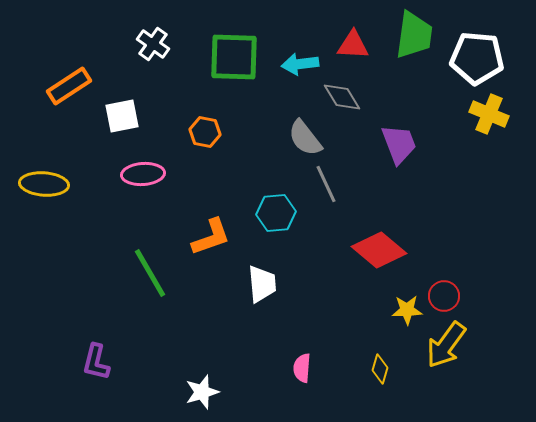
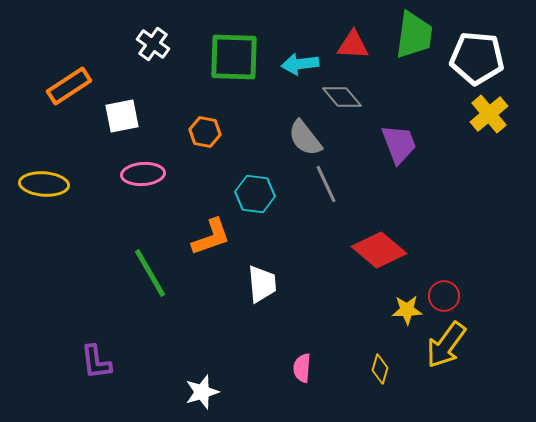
gray diamond: rotated 9 degrees counterclockwise
yellow cross: rotated 27 degrees clockwise
cyan hexagon: moved 21 px left, 19 px up; rotated 12 degrees clockwise
purple L-shape: rotated 21 degrees counterclockwise
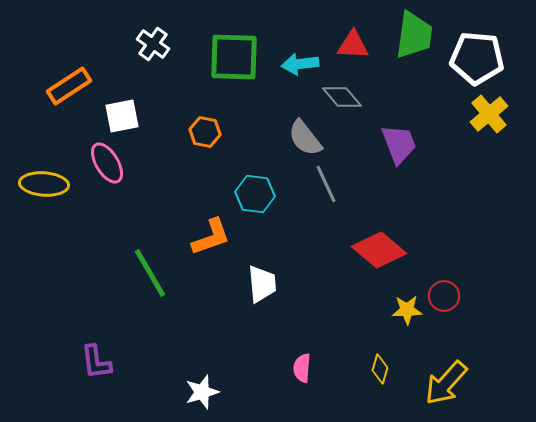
pink ellipse: moved 36 px left, 11 px up; rotated 63 degrees clockwise
yellow arrow: moved 38 px down; rotated 6 degrees clockwise
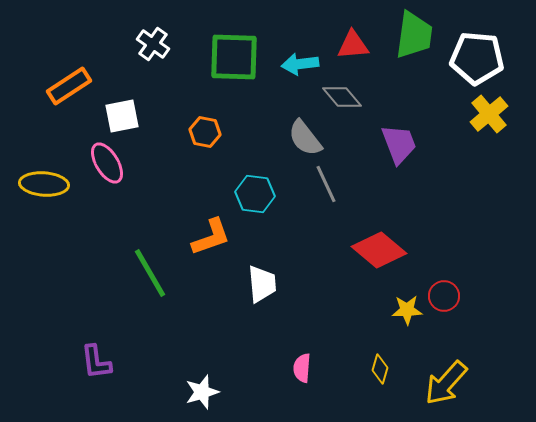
red triangle: rotated 8 degrees counterclockwise
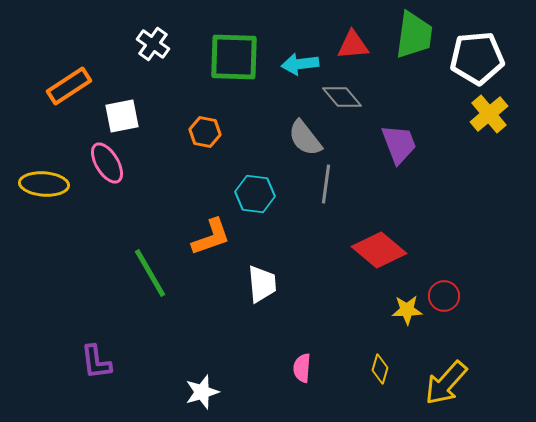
white pentagon: rotated 10 degrees counterclockwise
gray line: rotated 33 degrees clockwise
